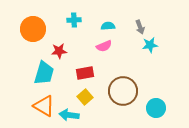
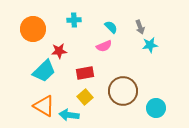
cyan semicircle: moved 3 px right, 1 px down; rotated 48 degrees clockwise
cyan trapezoid: moved 2 px up; rotated 30 degrees clockwise
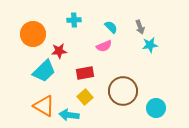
orange circle: moved 5 px down
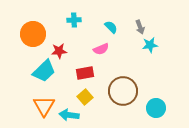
pink semicircle: moved 3 px left, 3 px down
orange triangle: rotated 30 degrees clockwise
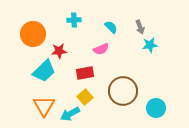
cyan arrow: moved 1 px right, 1 px up; rotated 36 degrees counterclockwise
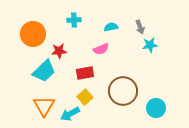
cyan semicircle: rotated 56 degrees counterclockwise
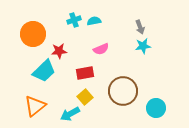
cyan cross: rotated 16 degrees counterclockwise
cyan semicircle: moved 17 px left, 6 px up
cyan star: moved 7 px left, 1 px down
orange triangle: moved 9 px left; rotated 20 degrees clockwise
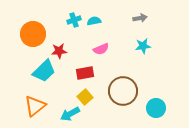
gray arrow: moved 9 px up; rotated 80 degrees counterclockwise
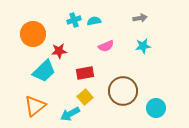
pink semicircle: moved 5 px right, 3 px up
